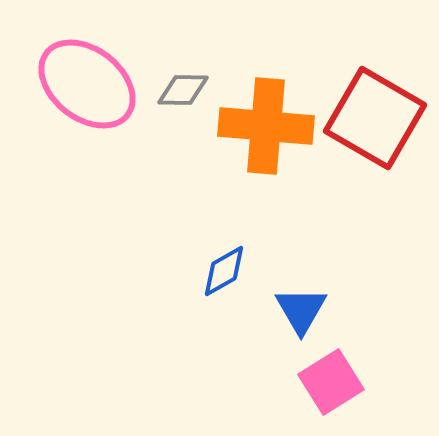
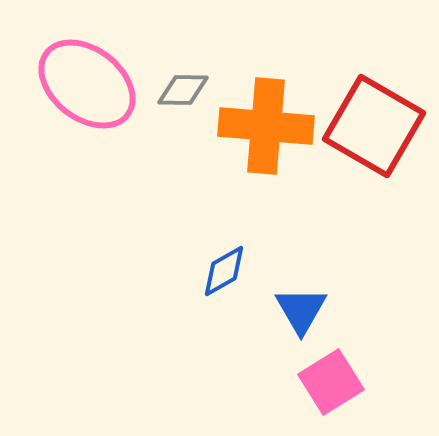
red square: moved 1 px left, 8 px down
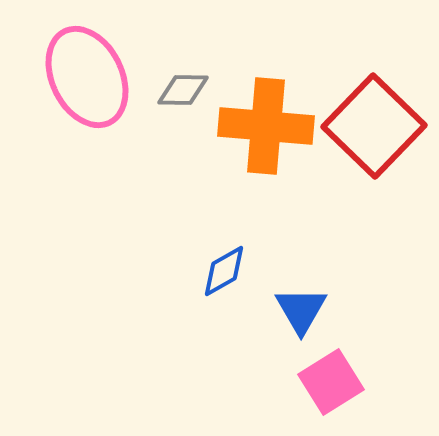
pink ellipse: moved 7 px up; rotated 26 degrees clockwise
red square: rotated 14 degrees clockwise
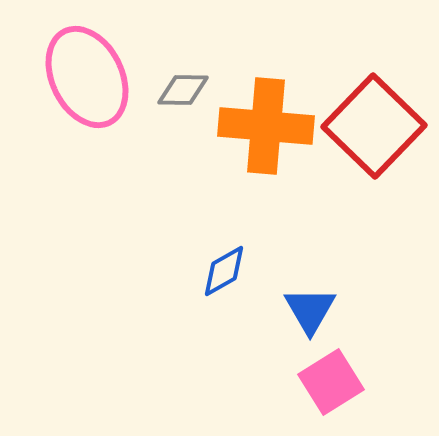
blue triangle: moved 9 px right
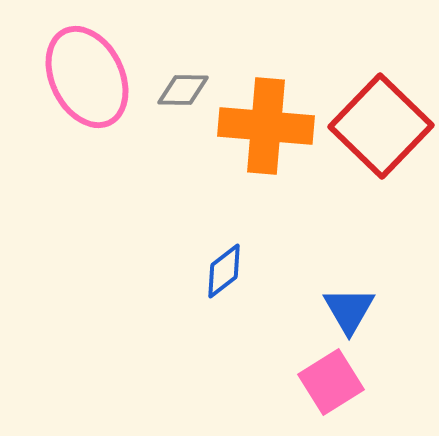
red square: moved 7 px right
blue diamond: rotated 8 degrees counterclockwise
blue triangle: moved 39 px right
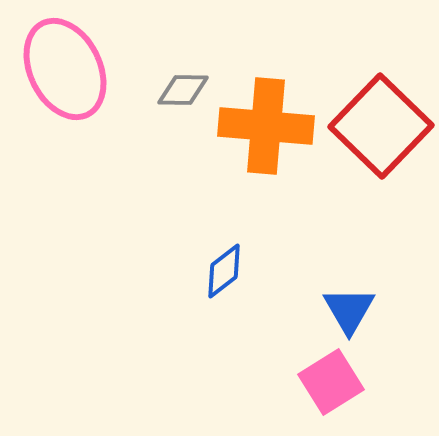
pink ellipse: moved 22 px left, 8 px up
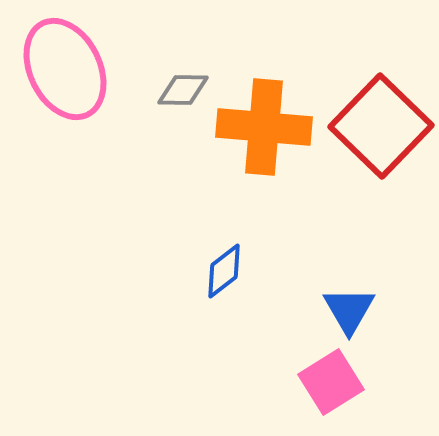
orange cross: moved 2 px left, 1 px down
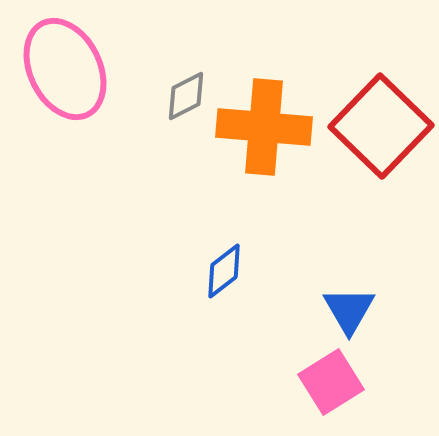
gray diamond: moved 3 px right, 6 px down; rotated 28 degrees counterclockwise
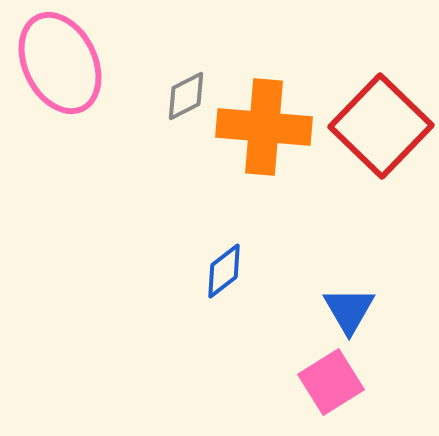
pink ellipse: moved 5 px left, 6 px up
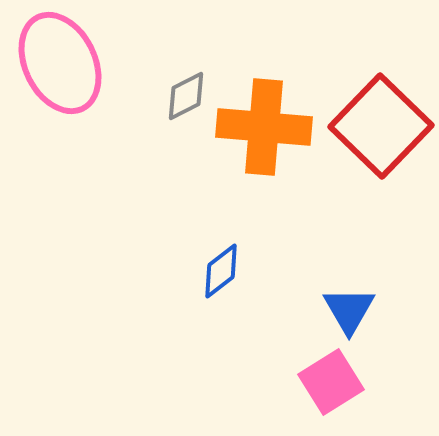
blue diamond: moved 3 px left
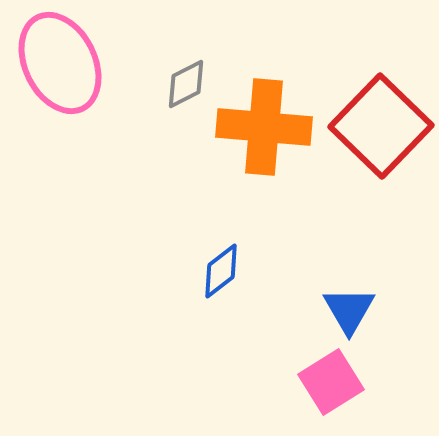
gray diamond: moved 12 px up
